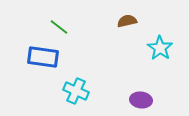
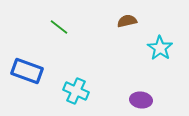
blue rectangle: moved 16 px left, 14 px down; rotated 12 degrees clockwise
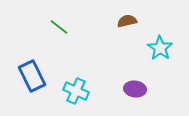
blue rectangle: moved 5 px right, 5 px down; rotated 44 degrees clockwise
purple ellipse: moved 6 px left, 11 px up
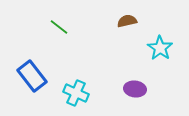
blue rectangle: rotated 12 degrees counterclockwise
cyan cross: moved 2 px down
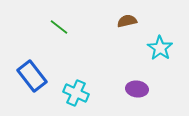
purple ellipse: moved 2 px right
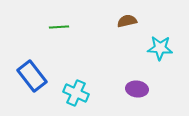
green line: rotated 42 degrees counterclockwise
cyan star: rotated 30 degrees counterclockwise
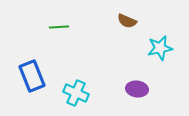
brown semicircle: rotated 144 degrees counterclockwise
cyan star: rotated 15 degrees counterclockwise
blue rectangle: rotated 16 degrees clockwise
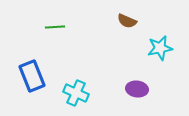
green line: moved 4 px left
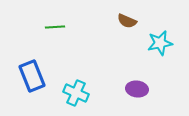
cyan star: moved 5 px up
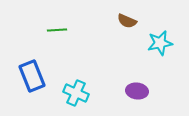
green line: moved 2 px right, 3 px down
purple ellipse: moved 2 px down
